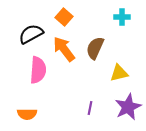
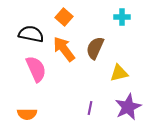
black semicircle: rotated 40 degrees clockwise
pink semicircle: moved 2 px left, 1 px up; rotated 28 degrees counterclockwise
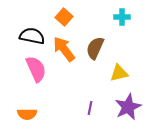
black semicircle: moved 1 px right, 2 px down
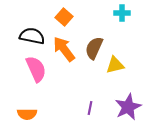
cyan cross: moved 4 px up
brown semicircle: moved 1 px left
yellow triangle: moved 4 px left, 8 px up
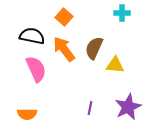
yellow triangle: rotated 18 degrees clockwise
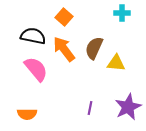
black semicircle: moved 1 px right
yellow triangle: moved 1 px right, 2 px up
pink semicircle: rotated 16 degrees counterclockwise
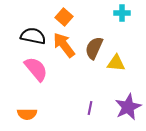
orange arrow: moved 4 px up
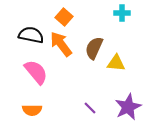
black semicircle: moved 2 px left, 1 px up
orange arrow: moved 3 px left, 1 px up
pink semicircle: moved 3 px down
purple line: rotated 56 degrees counterclockwise
orange semicircle: moved 5 px right, 4 px up
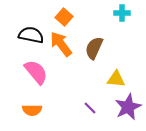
yellow triangle: moved 16 px down
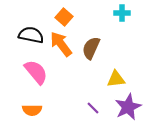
brown semicircle: moved 3 px left
yellow triangle: rotated 12 degrees counterclockwise
purple line: moved 3 px right
